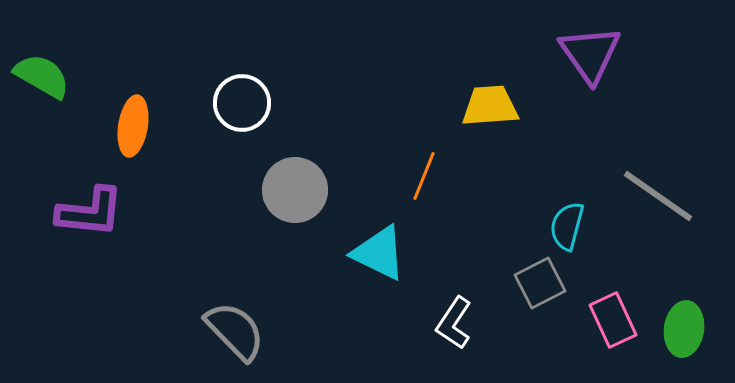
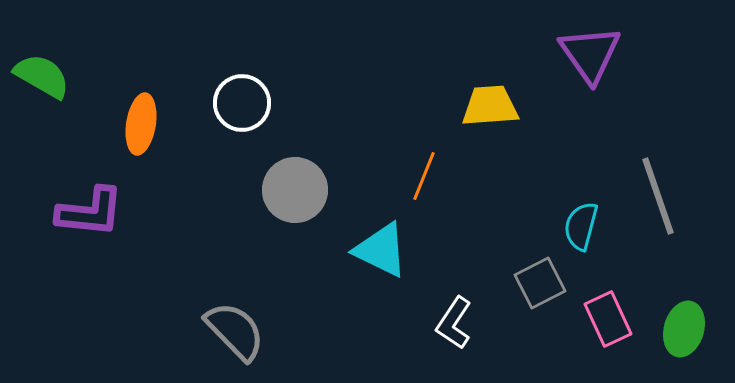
orange ellipse: moved 8 px right, 2 px up
gray line: rotated 36 degrees clockwise
cyan semicircle: moved 14 px right
cyan triangle: moved 2 px right, 3 px up
pink rectangle: moved 5 px left, 1 px up
green ellipse: rotated 8 degrees clockwise
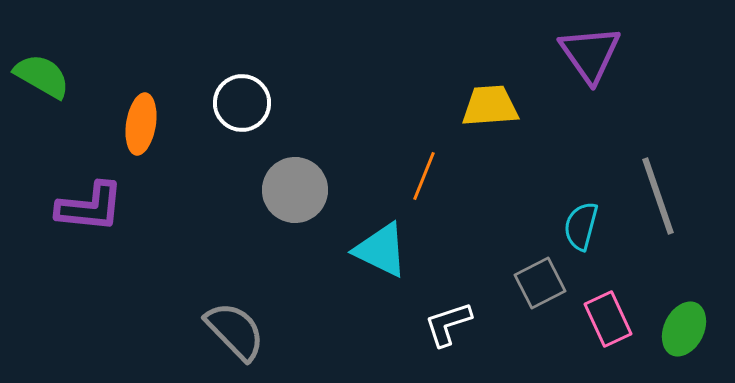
purple L-shape: moved 5 px up
white L-shape: moved 6 px left, 1 px down; rotated 38 degrees clockwise
green ellipse: rotated 10 degrees clockwise
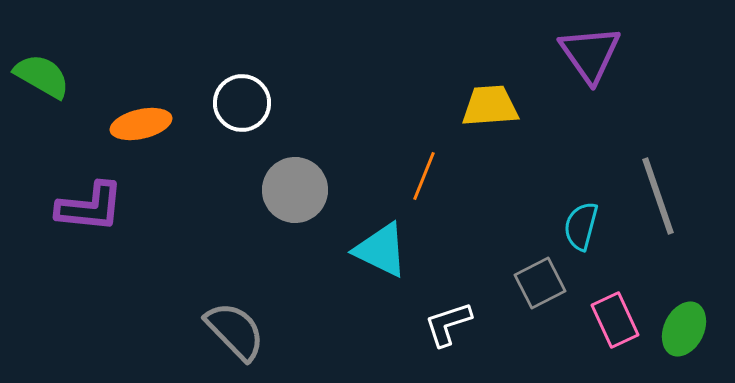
orange ellipse: rotated 68 degrees clockwise
pink rectangle: moved 7 px right, 1 px down
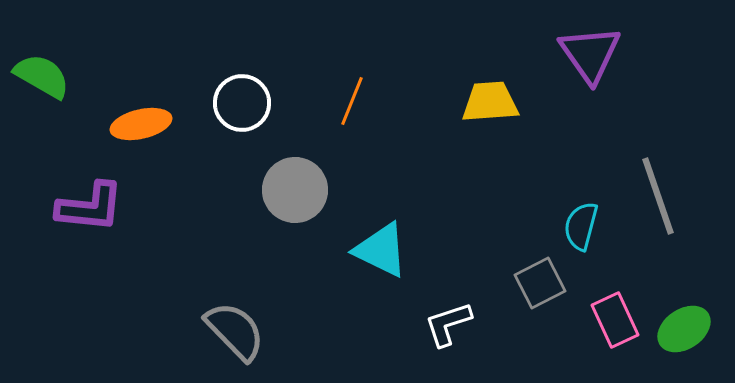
yellow trapezoid: moved 4 px up
orange line: moved 72 px left, 75 px up
green ellipse: rotated 30 degrees clockwise
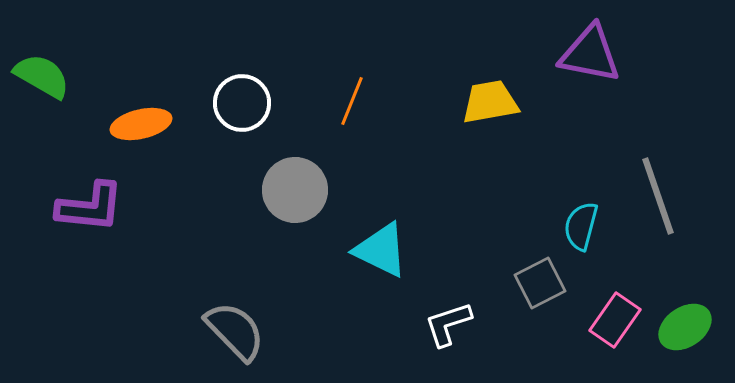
purple triangle: rotated 44 degrees counterclockwise
yellow trapezoid: rotated 6 degrees counterclockwise
pink rectangle: rotated 60 degrees clockwise
green ellipse: moved 1 px right, 2 px up
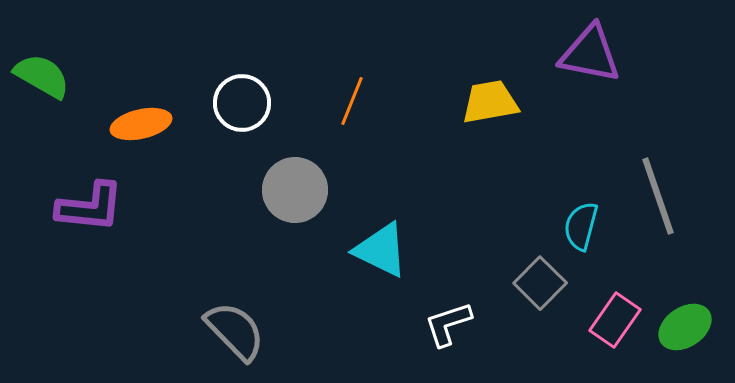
gray square: rotated 18 degrees counterclockwise
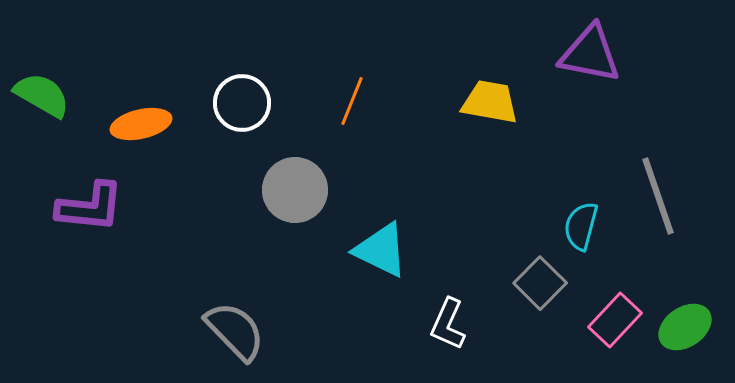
green semicircle: moved 19 px down
yellow trapezoid: rotated 20 degrees clockwise
pink rectangle: rotated 8 degrees clockwise
white L-shape: rotated 48 degrees counterclockwise
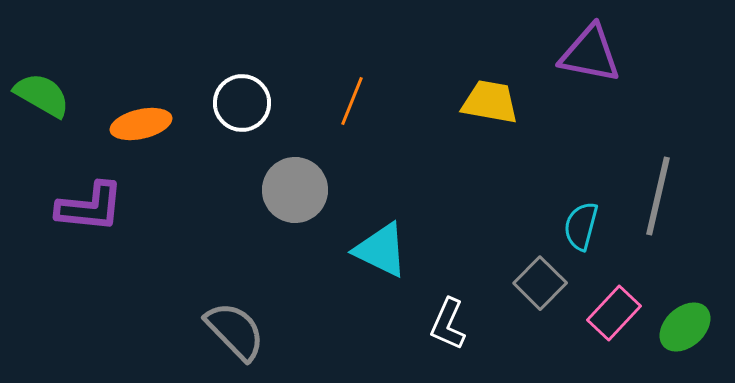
gray line: rotated 32 degrees clockwise
pink rectangle: moved 1 px left, 7 px up
green ellipse: rotated 8 degrees counterclockwise
